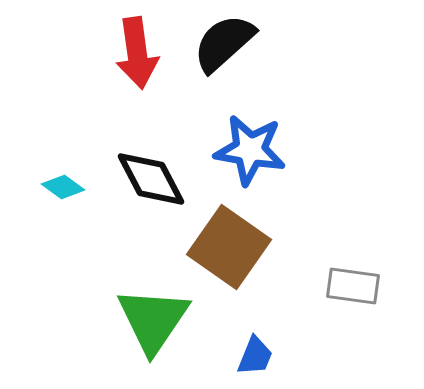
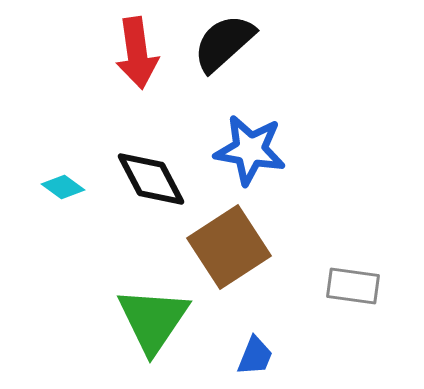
brown square: rotated 22 degrees clockwise
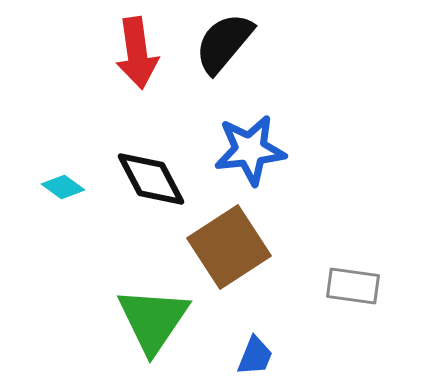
black semicircle: rotated 8 degrees counterclockwise
blue star: rotated 16 degrees counterclockwise
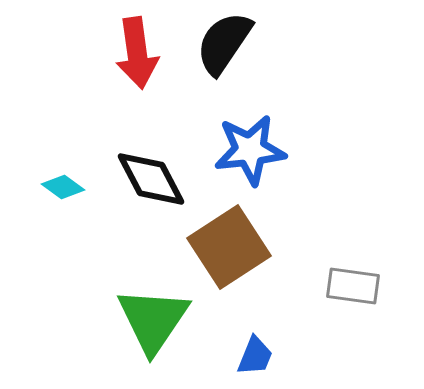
black semicircle: rotated 6 degrees counterclockwise
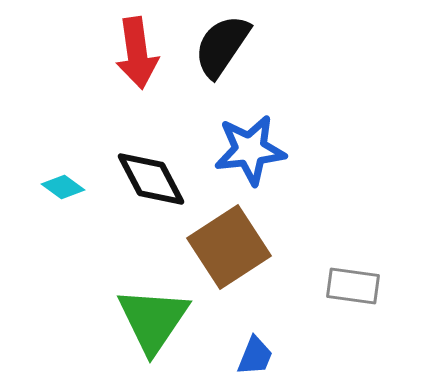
black semicircle: moved 2 px left, 3 px down
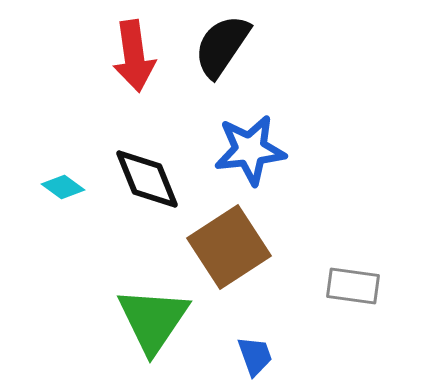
red arrow: moved 3 px left, 3 px down
black diamond: moved 4 px left; rotated 6 degrees clockwise
blue trapezoid: rotated 42 degrees counterclockwise
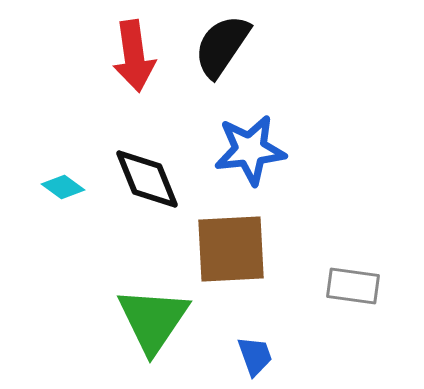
brown square: moved 2 px right, 2 px down; rotated 30 degrees clockwise
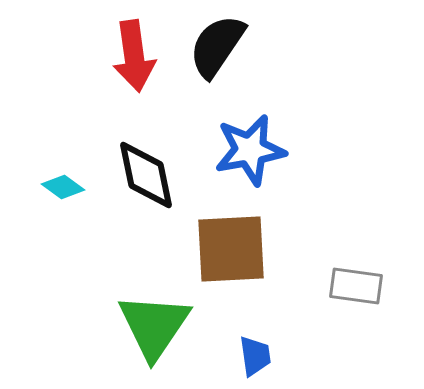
black semicircle: moved 5 px left
blue star: rotated 4 degrees counterclockwise
black diamond: moved 1 px left, 4 px up; rotated 10 degrees clockwise
gray rectangle: moved 3 px right
green triangle: moved 1 px right, 6 px down
blue trapezoid: rotated 12 degrees clockwise
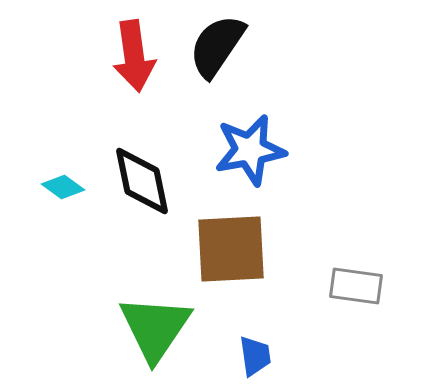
black diamond: moved 4 px left, 6 px down
green triangle: moved 1 px right, 2 px down
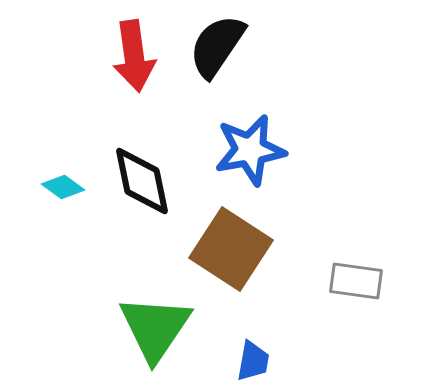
brown square: rotated 36 degrees clockwise
gray rectangle: moved 5 px up
blue trapezoid: moved 2 px left, 5 px down; rotated 18 degrees clockwise
